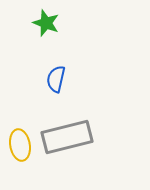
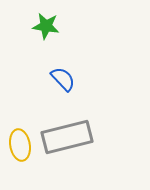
green star: moved 3 px down; rotated 12 degrees counterclockwise
blue semicircle: moved 7 px right; rotated 124 degrees clockwise
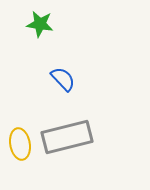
green star: moved 6 px left, 2 px up
yellow ellipse: moved 1 px up
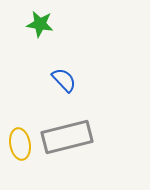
blue semicircle: moved 1 px right, 1 px down
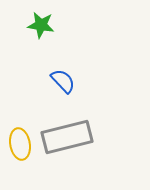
green star: moved 1 px right, 1 px down
blue semicircle: moved 1 px left, 1 px down
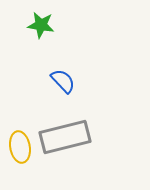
gray rectangle: moved 2 px left
yellow ellipse: moved 3 px down
